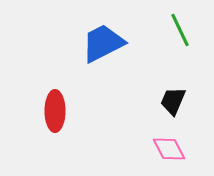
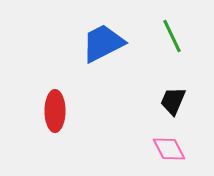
green line: moved 8 px left, 6 px down
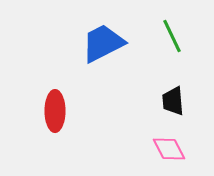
black trapezoid: rotated 28 degrees counterclockwise
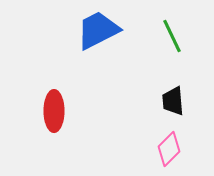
blue trapezoid: moved 5 px left, 13 px up
red ellipse: moved 1 px left
pink diamond: rotated 72 degrees clockwise
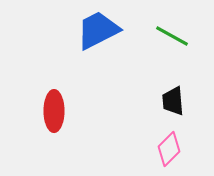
green line: rotated 36 degrees counterclockwise
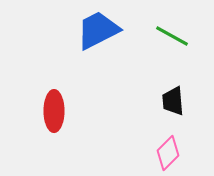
pink diamond: moved 1 px left, 4 px down
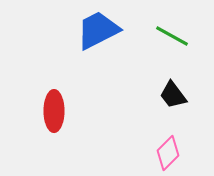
black trapezoid: moved 6 px up; rotated 32 degrees counterclockwise
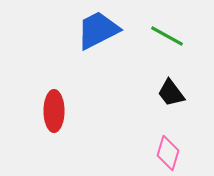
green line: moved 5 px left
black trapezoid: moved 2 px left, 2 px up
pink diamond: rotated 28 degrees counterclockwise
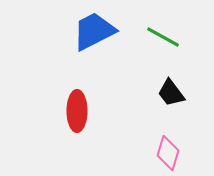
blue trapezoid: moved 4 px left, 1 px down
green line: moved 4 px left, 1 px down
red ellipse: moved 23 px right
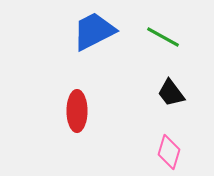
pink diamond: moved 1 px right, 1 px up
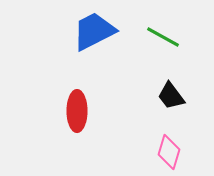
black trapezoid: moved 3 px down
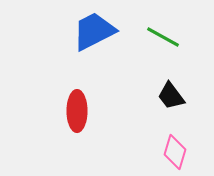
pink diamond: moved 6 px right
